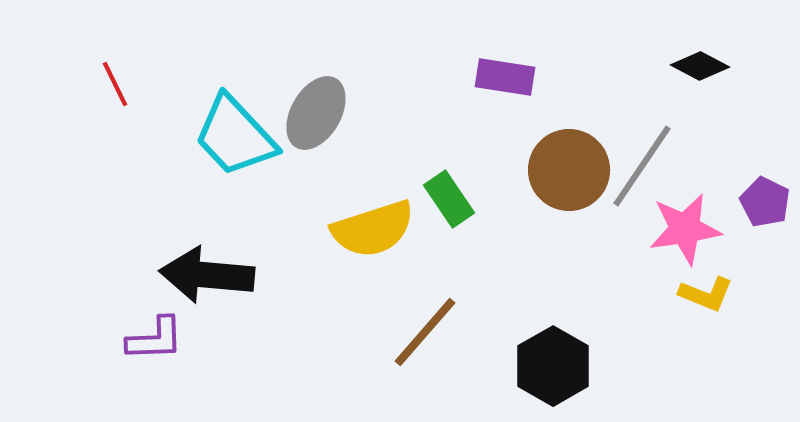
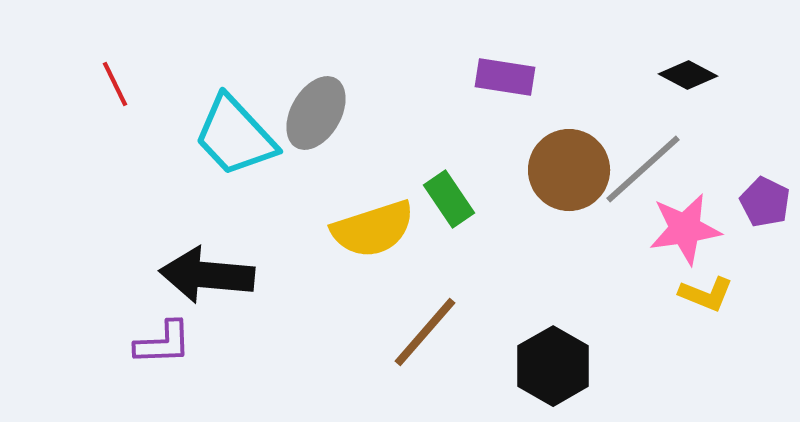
black diamond: moved 12 px left, 9 px down
gray line: moved 1 px right, 3 px down; rotated 14 degrees clockwise
purple L-shape: moved 8 px right, 4 px down
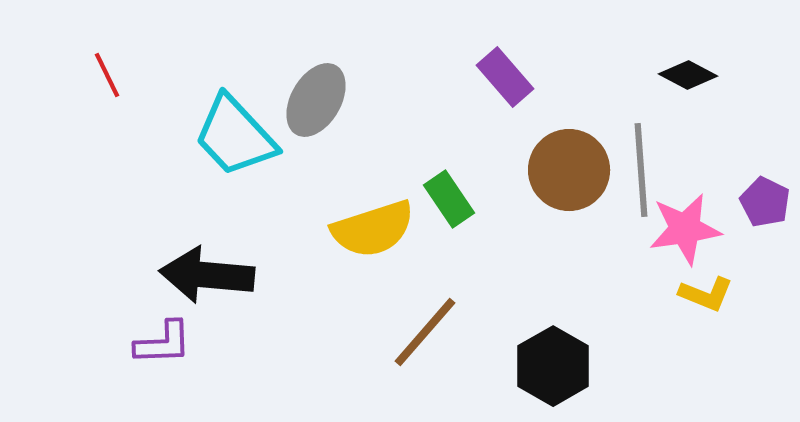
purple rectangle: rotated 40 degrees clockwise
red line: moved 8 px left, 9 px up
gray ellipse: moved 13 px up
gray line: moved 2 px left, 1 px down; rotated 52 degrees counterclockwise
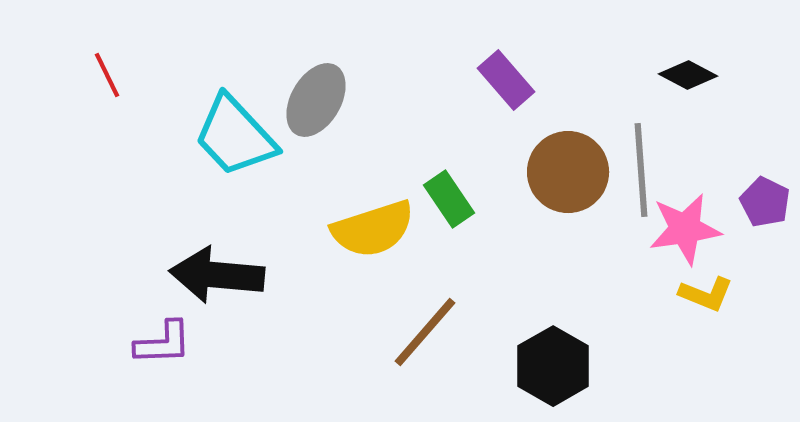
purple rectangle: moved 1 px right, 3 px down
brown circle: moved 1 px left, 2 px down
black arrow: moved 10 px right
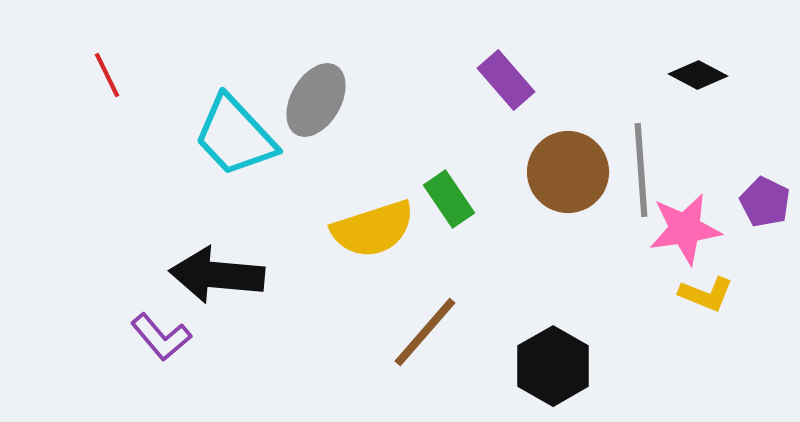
black diamond: moved 10 px right
purple L-shape: moved 2 px left, 6 px up; rotated 52 degrees clockwise
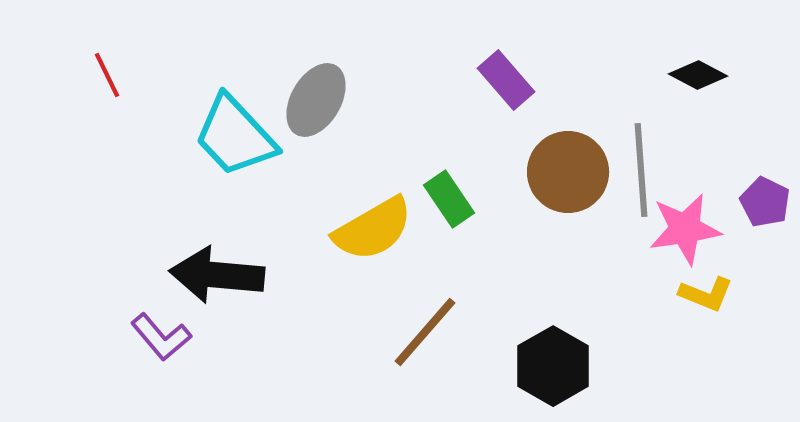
yellow semicircle: rotated 12 degrees counterclockwise
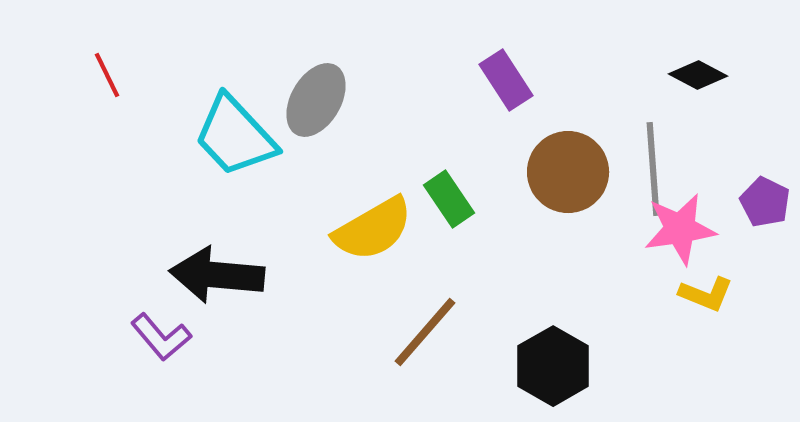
purple rectangle: rotated 8 degrees clockwise
gray line: moved 12 px right, 1 px up
pink star: moved 5 px left
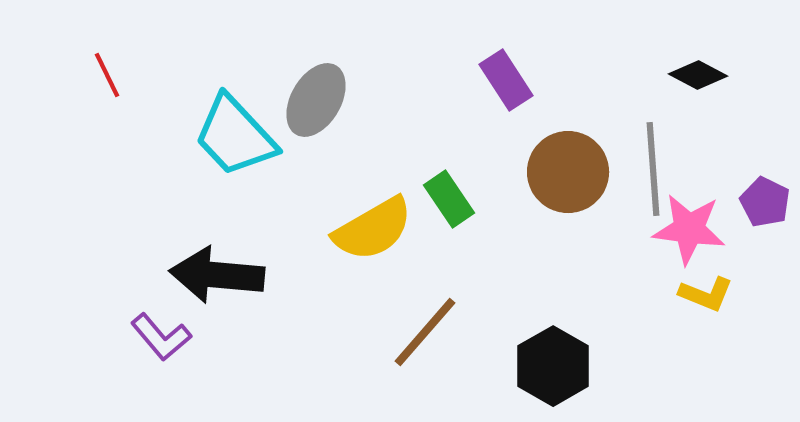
pink star: moved 9 px right; rotated 16 degrees clockwise
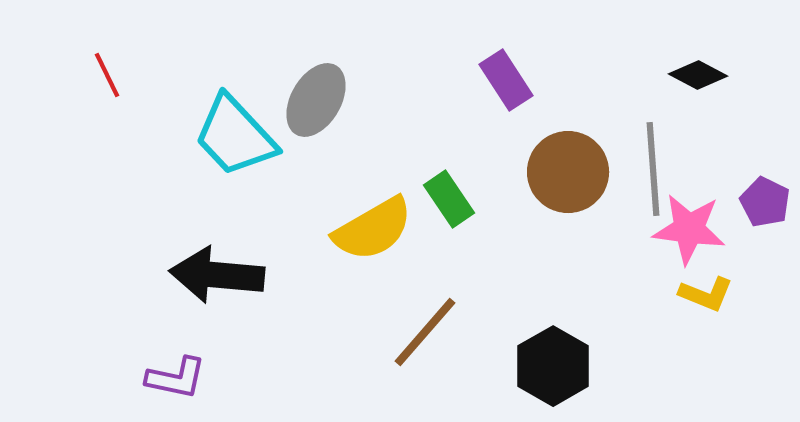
purple L-shape: moved 15 px right, 41 px down; rotated 38 degrees counterclockwise
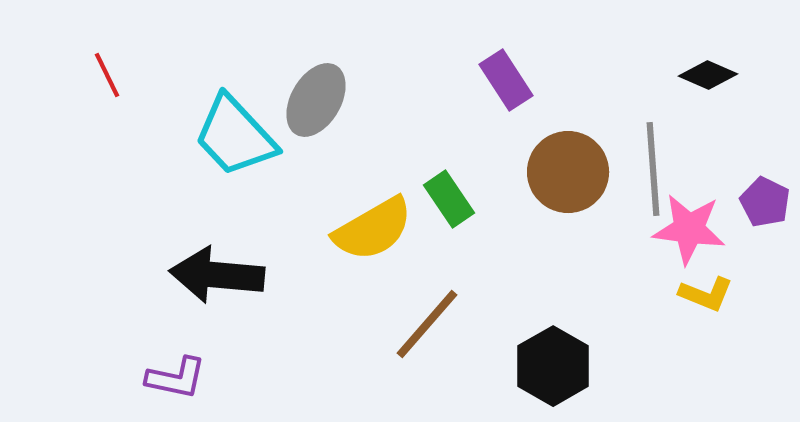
black diamond: moved 10 px right; rotated 4 degrees counterclockwise
brown line: moved 2 px right, 8 px up
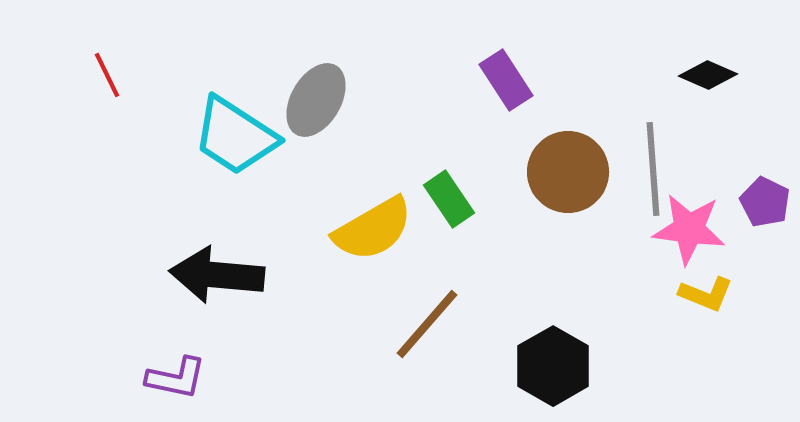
cyan trapezoid: rotated 14 degrees counterclockwise
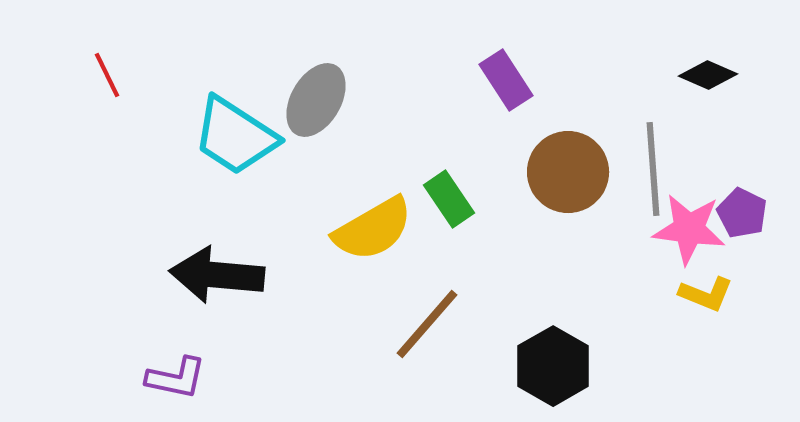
purple pentagon: moved 23 px left, 11 px down
